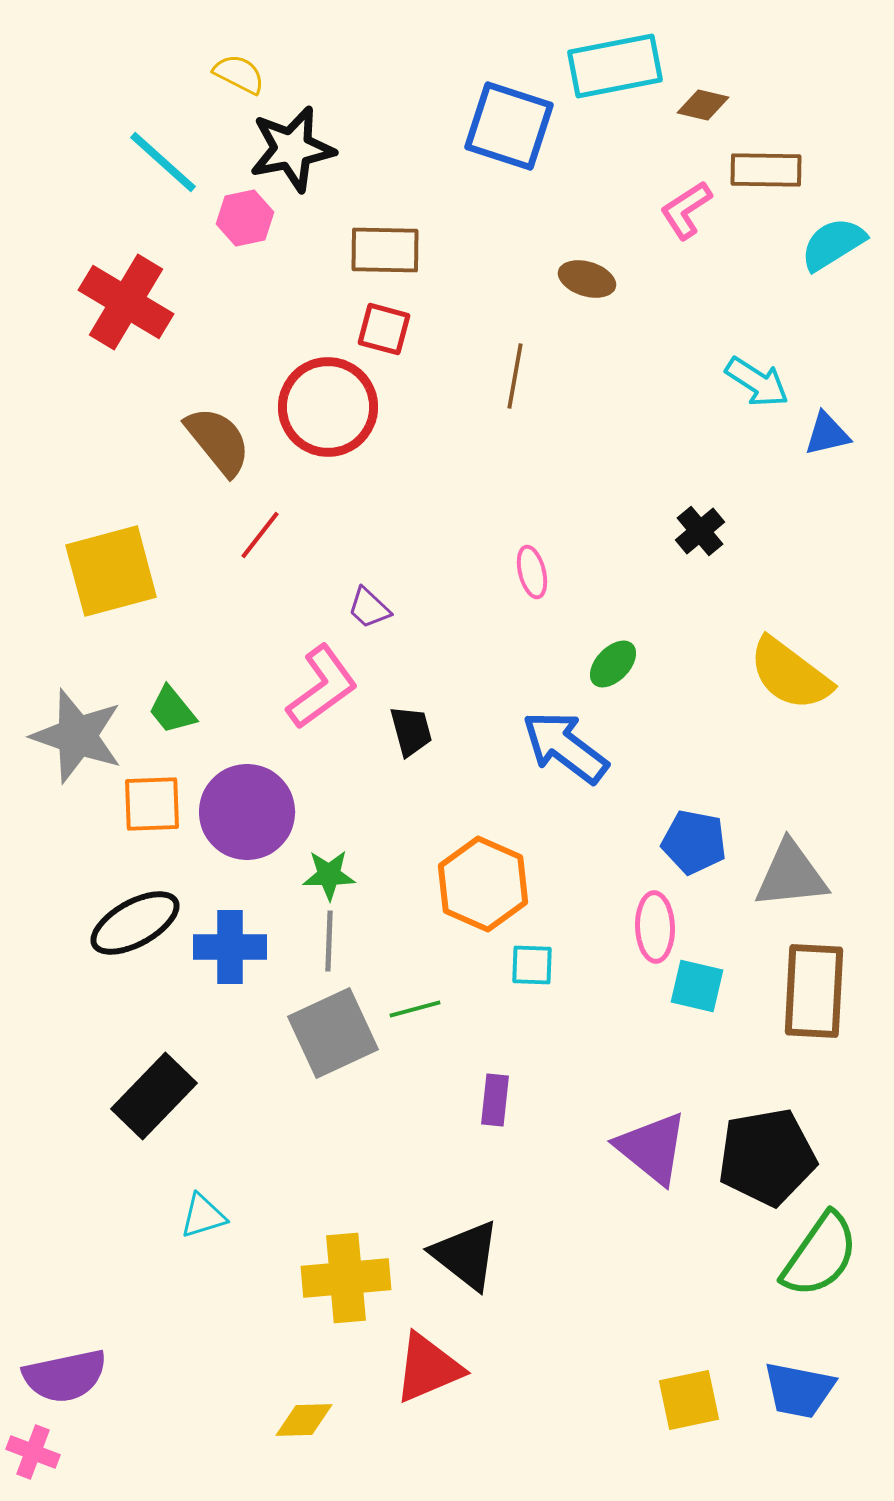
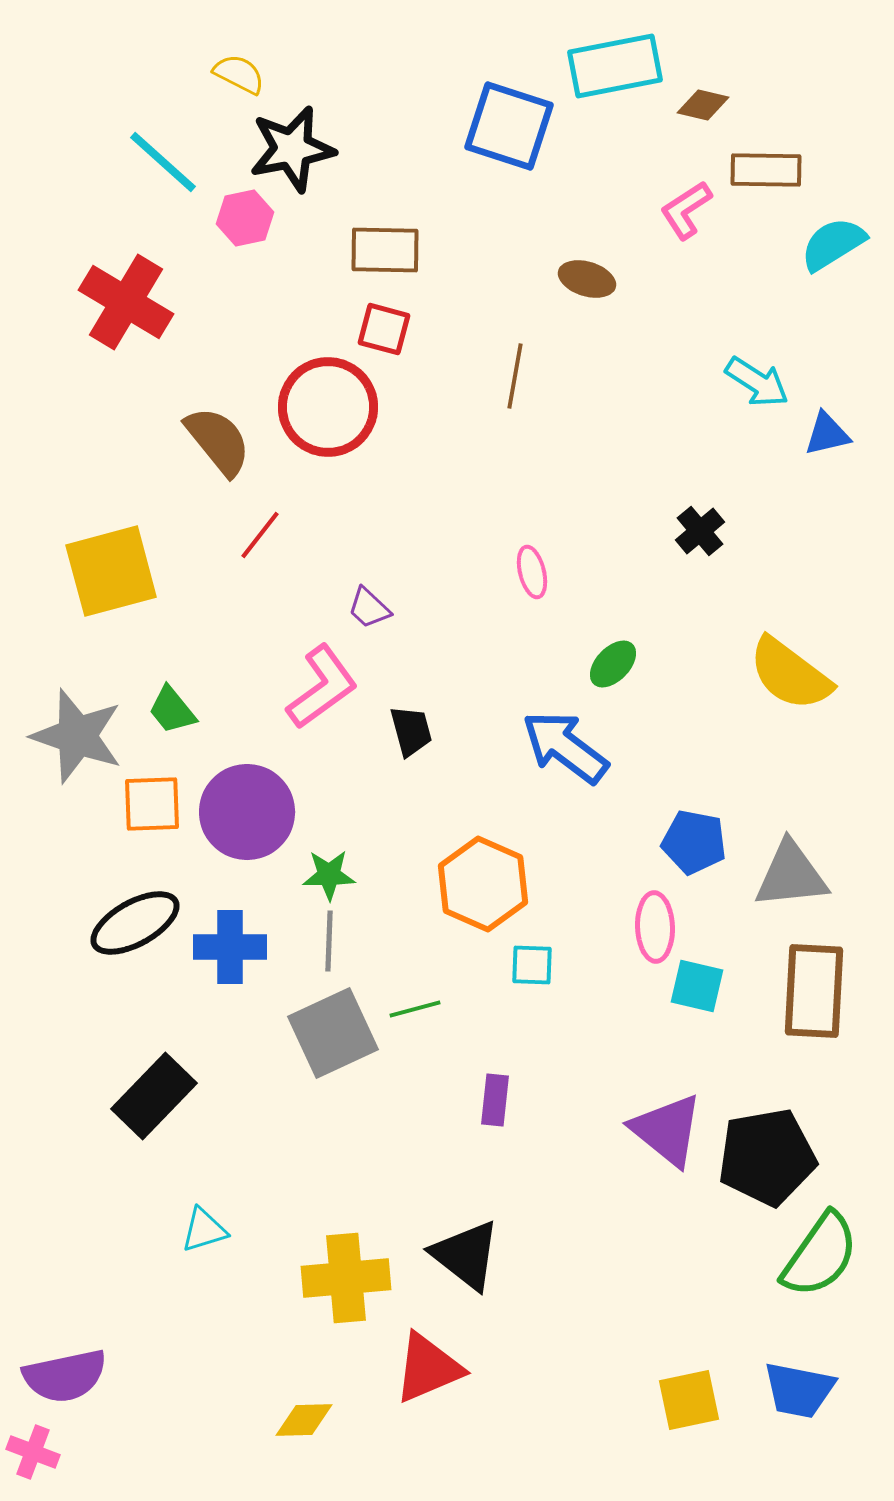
purple triangle at (652, 1148): moved 15 px right, 18 px up
cyan triangle at (203, 1216): moved 1 px right, 14 px down
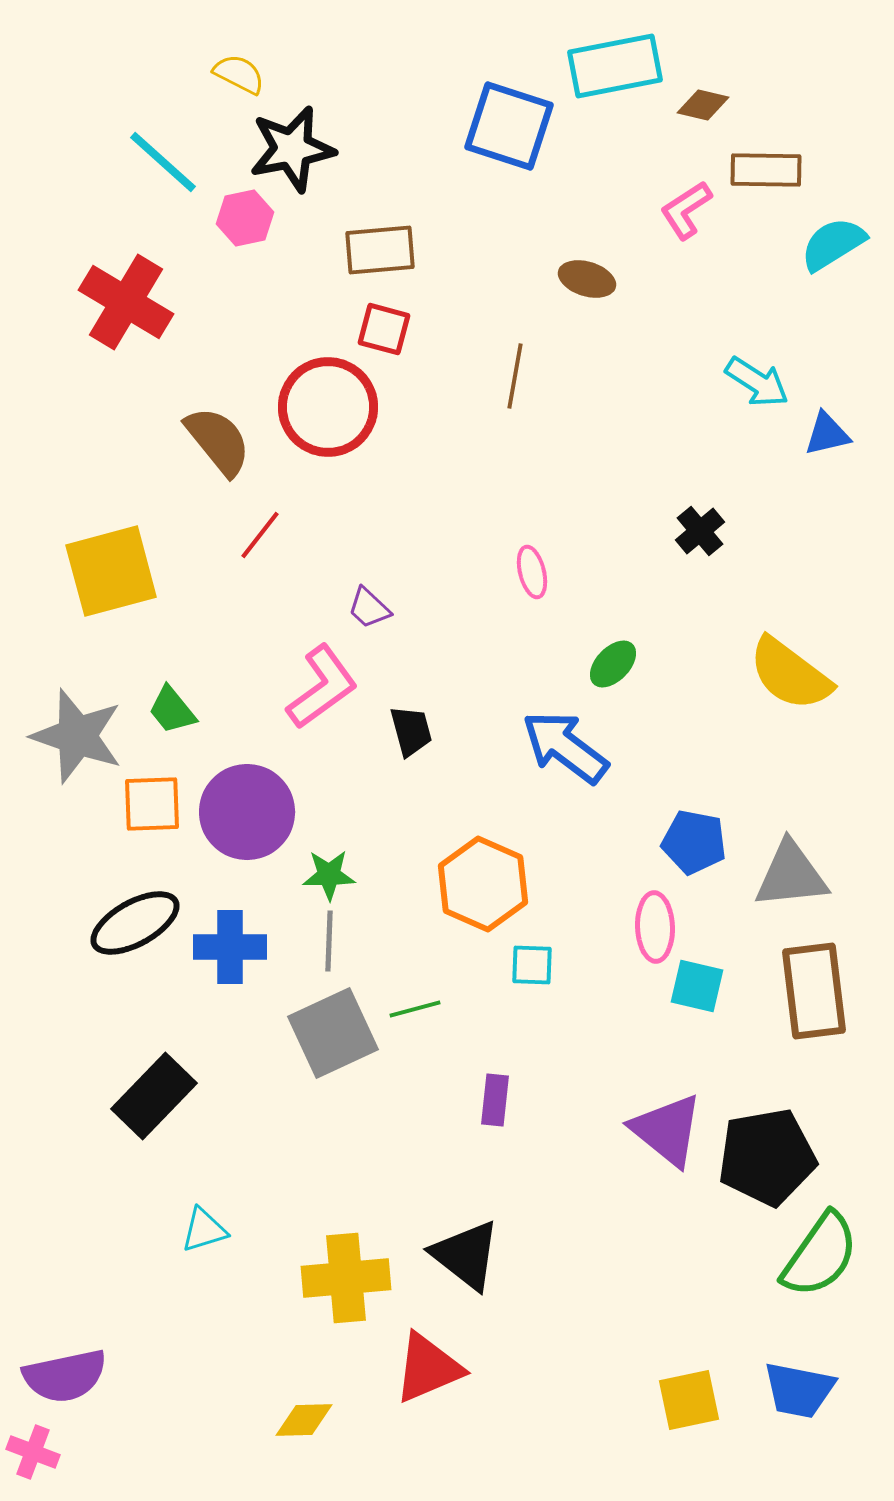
brown rectangle at (385, 250): moved 5 px left; rotated 6 degrees counterclockwise
brown rectangle at (814, 991): rotated 10 degrees counterclockwise
